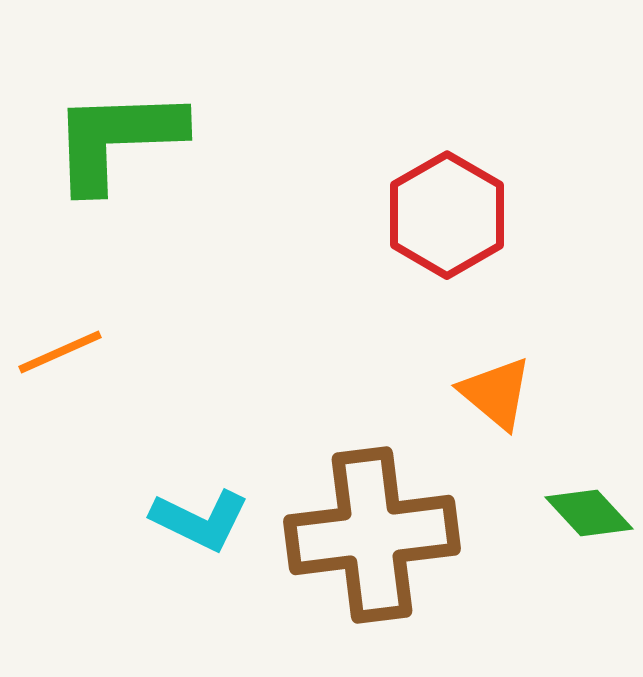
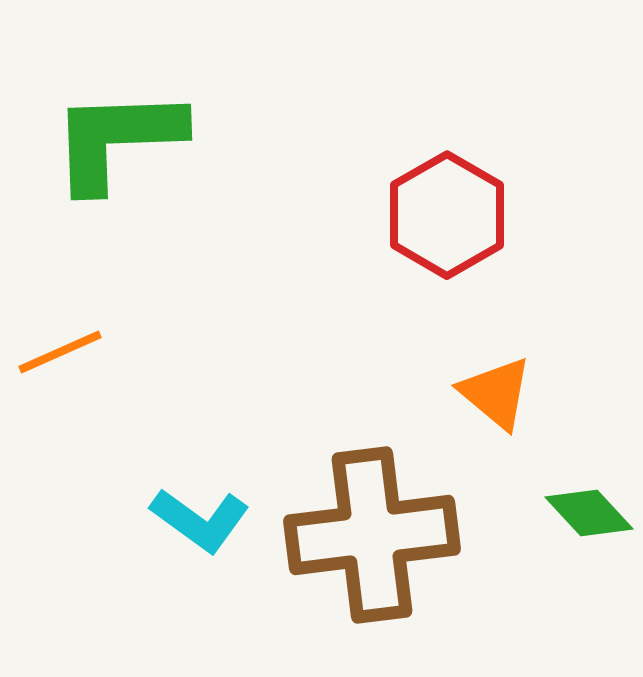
cyan L-shape: rotated 10 degrees clockwise
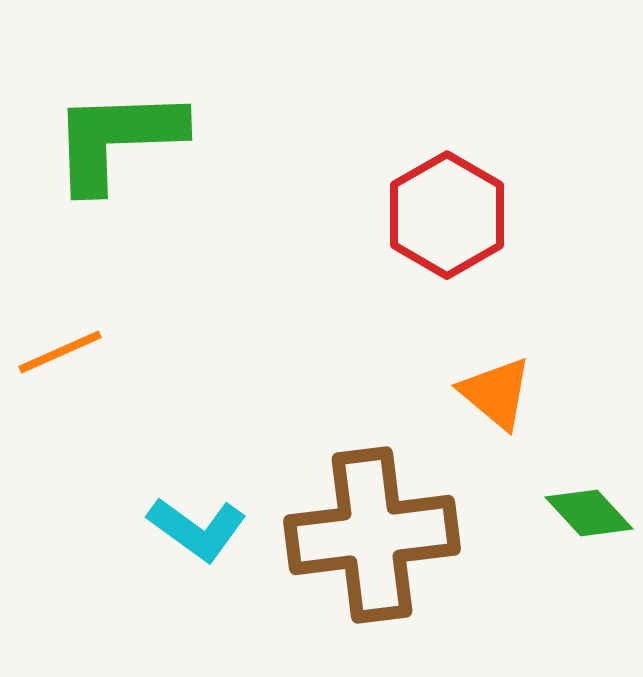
cyan L-shape: moved 3 px left, 9 px down
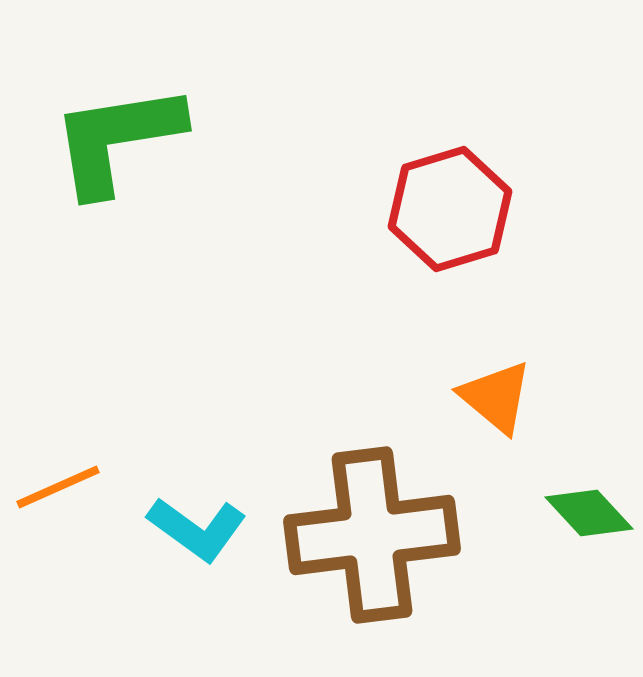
green L-shape: rotated 7 degrees counterclockwise
red hexagon: moved 3 px right, 6 px up; rotated 13 degrees clockwise
orange line: moved 2 px left, 135 px down
orange triangle: moved 4 px down
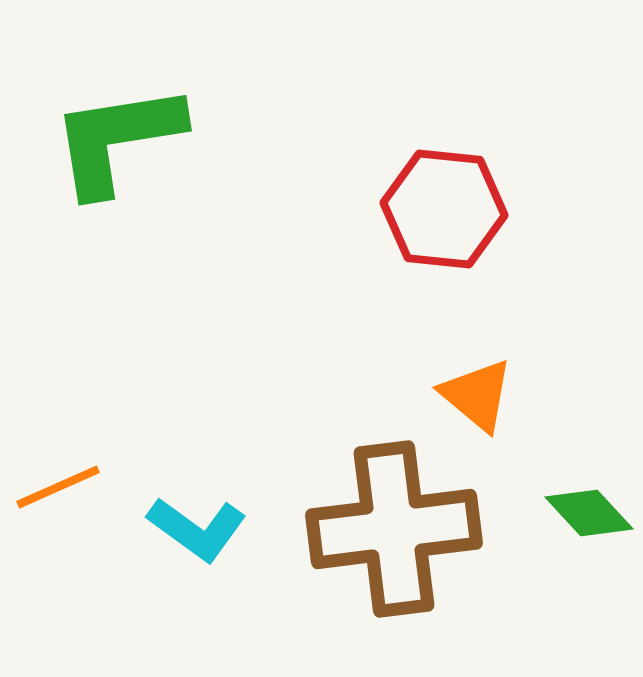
red hexagon: moved 6 px left; rotated 23 degrees clockwise
orange triangle: moved 19 px left, 2 px up
brown cross: moved 22 px right, 6 px up
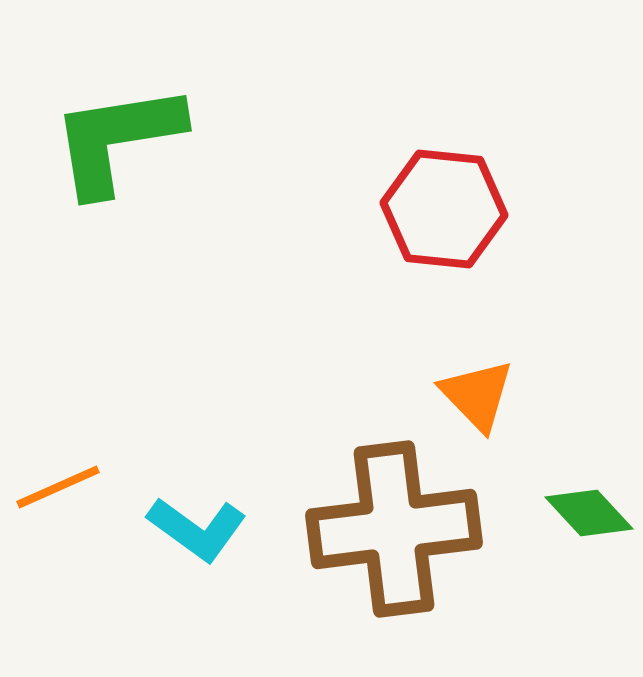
orange triangle: rotated 6 degrees clockwise
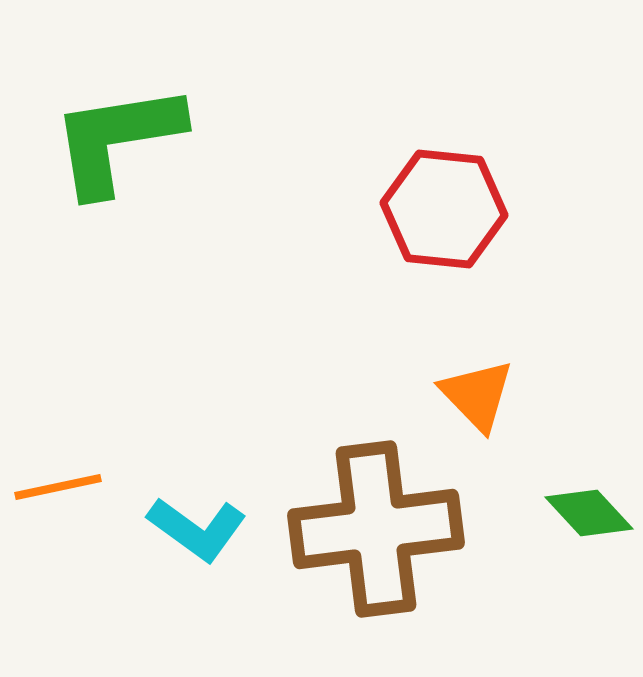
orange line: rotated 12 degrees clockwise
brown cross: moved 18 px left
